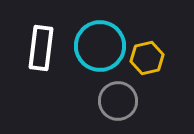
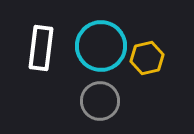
cyan circle: moved 1 px right
gray circle: moved 18 px left
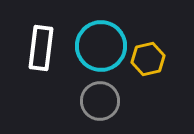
yellow hexagon: moved 1 px right, 1 px down
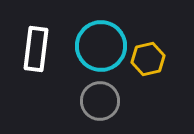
white rectangle: moved 5 px left, 1 px down
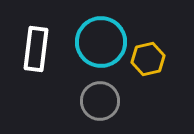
cyan circle: moved 4 px up
